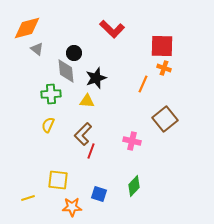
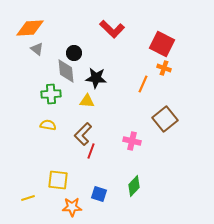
orange diamond: moved 3 px right; rotated 12 degrees clockwise
red square: moved 2 px up; rotated 25 degrees clockwise
black star: rotated 25 degrees clockwise
yellow semicircle: rotated 77 degrees clockwise
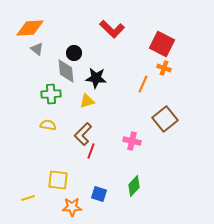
yellow triangle: rotated 21 degrees counterclockwise
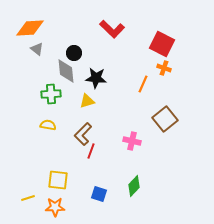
orange star: moved 17 px left
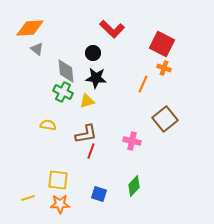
black circle: moved 19 px right
green cross: moved 12 px right, 2 px up; rotated 30 degrees clockwise
brown L-shape: moved 3 px right; rotated 145 degrees counterclockwise
orange star: moved 5 px right, 3 px up
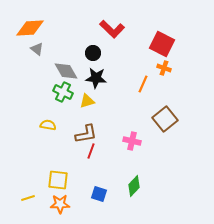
gray diamond: rotated 25 degrees counterclockwise
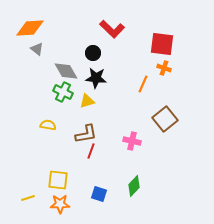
red square: rotated 20 degrees counterclockwise
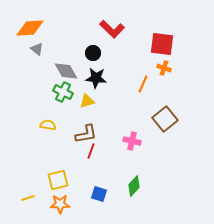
yellow square: rotated 20 degrees counterclockwise
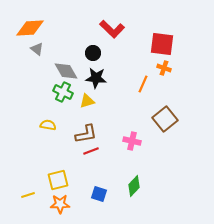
red line: rotated 49 degrees clockwise
yellow line: moved 3 px up
